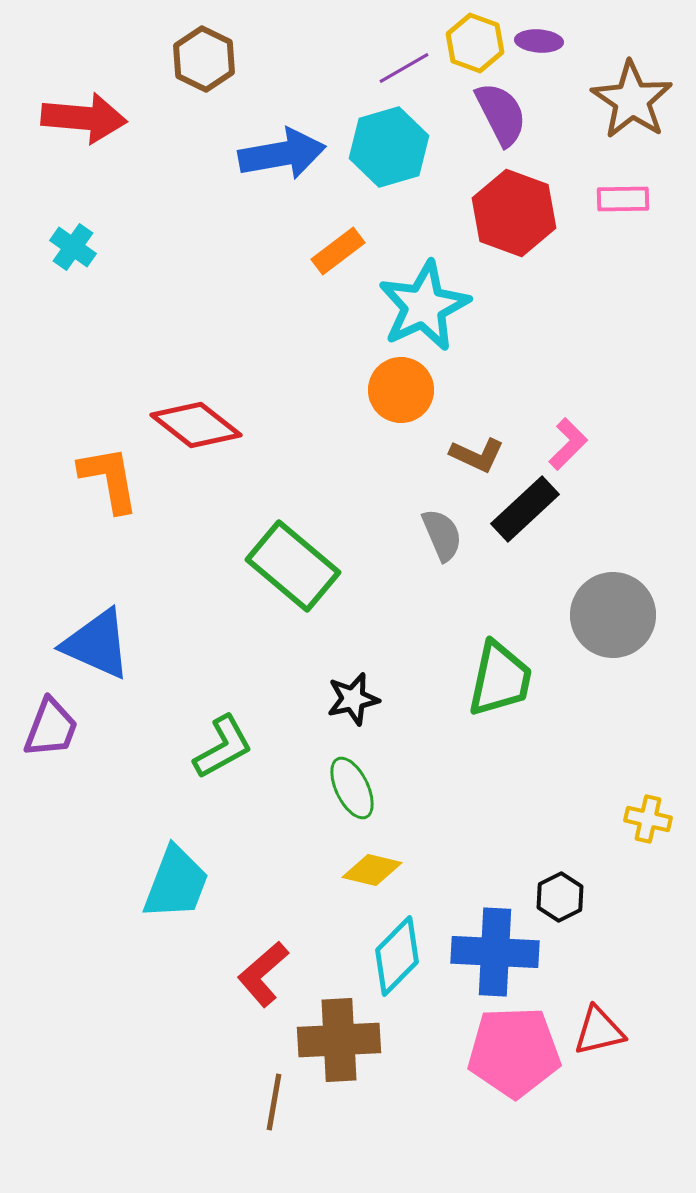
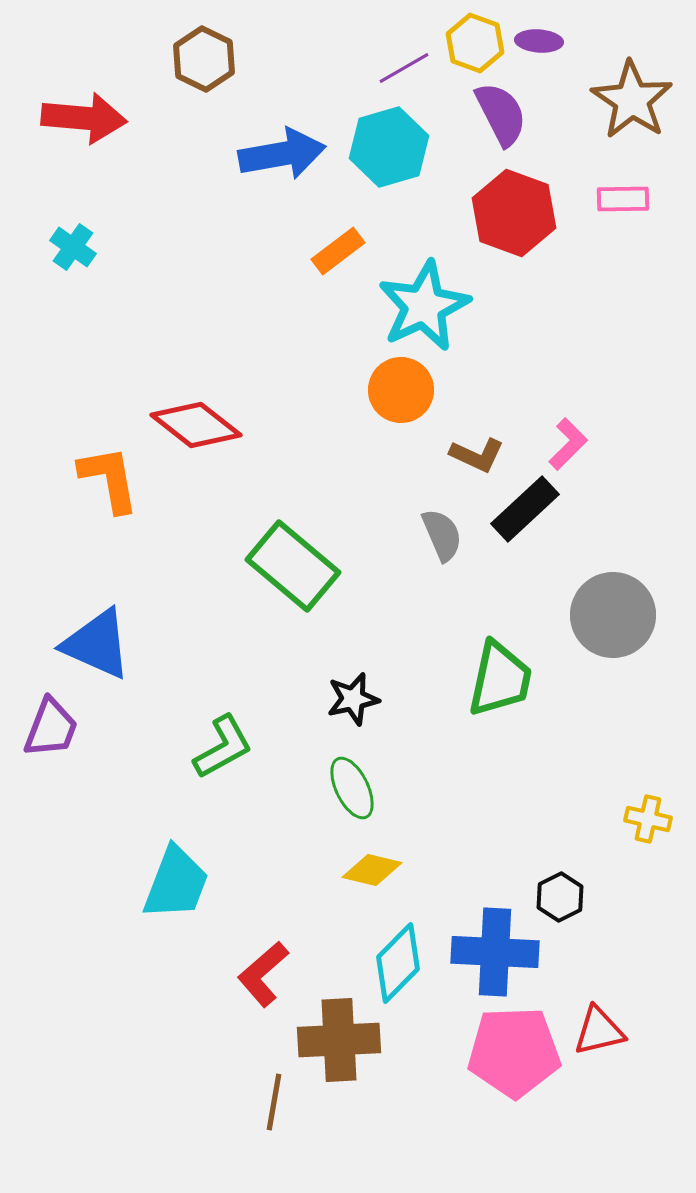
cyan diamond: moved 1 px right, 7 px down
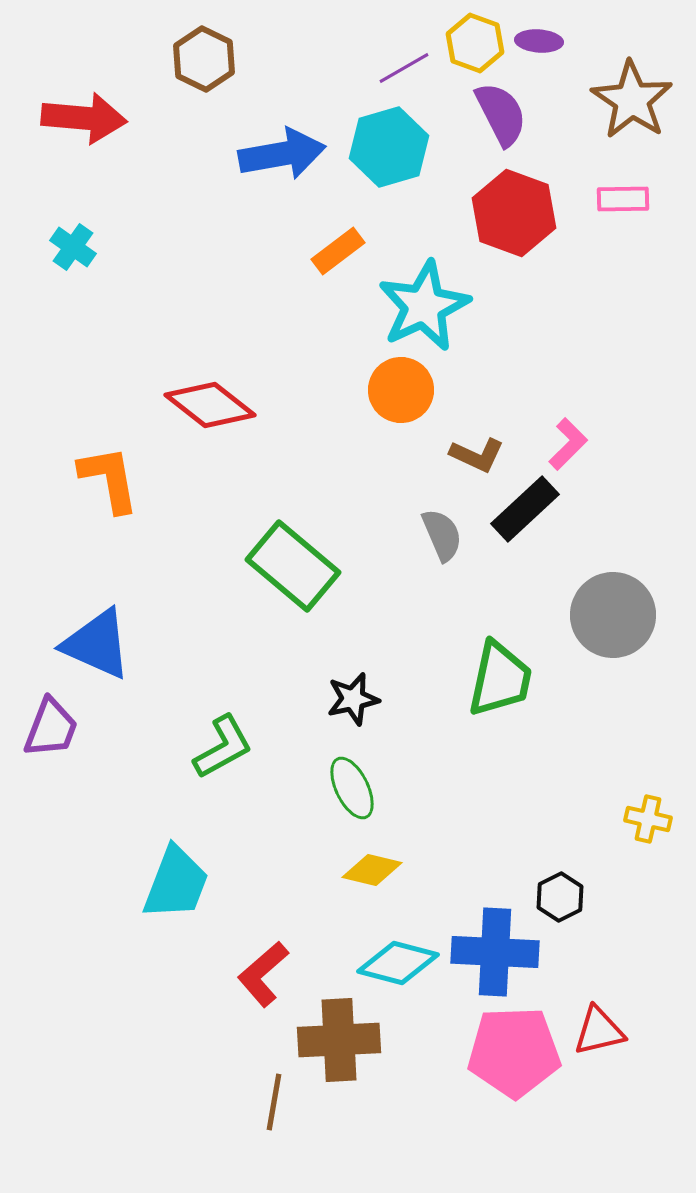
red diamond: moved 14 px right, 20 px up
cyan diamond: rotated 60 degrees clockwise
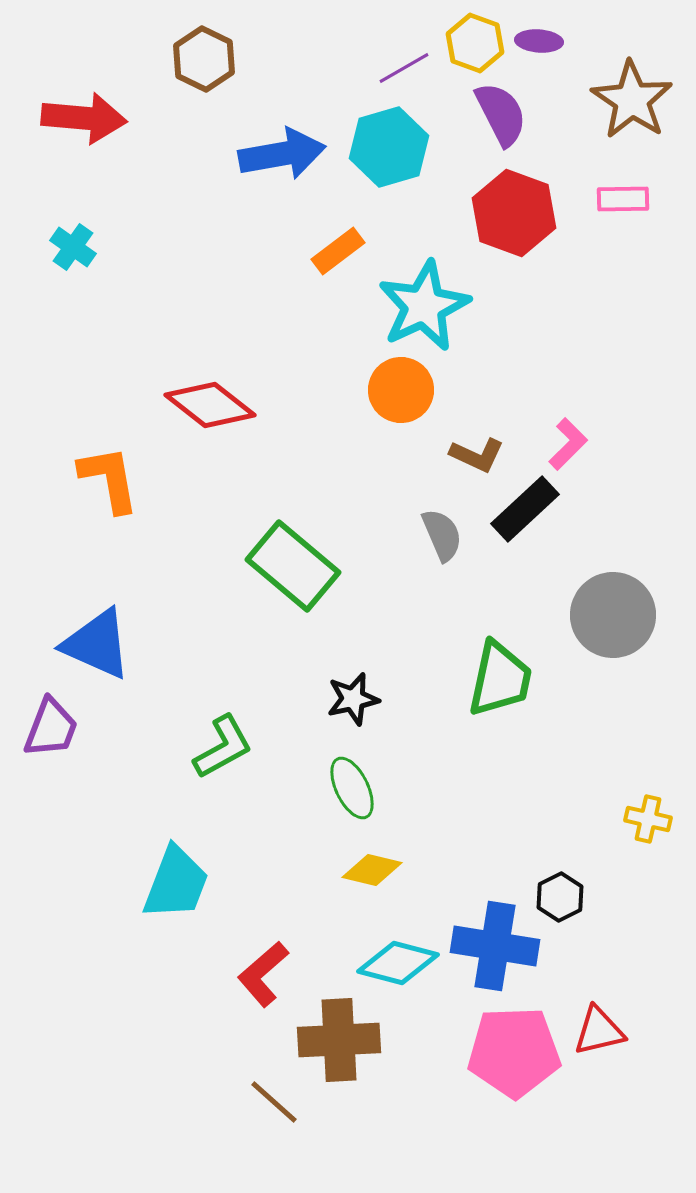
blue cross: moved 6 px up; rotated 6 degrees clockwise
brown line: rotated 58 degrees counterclockwise
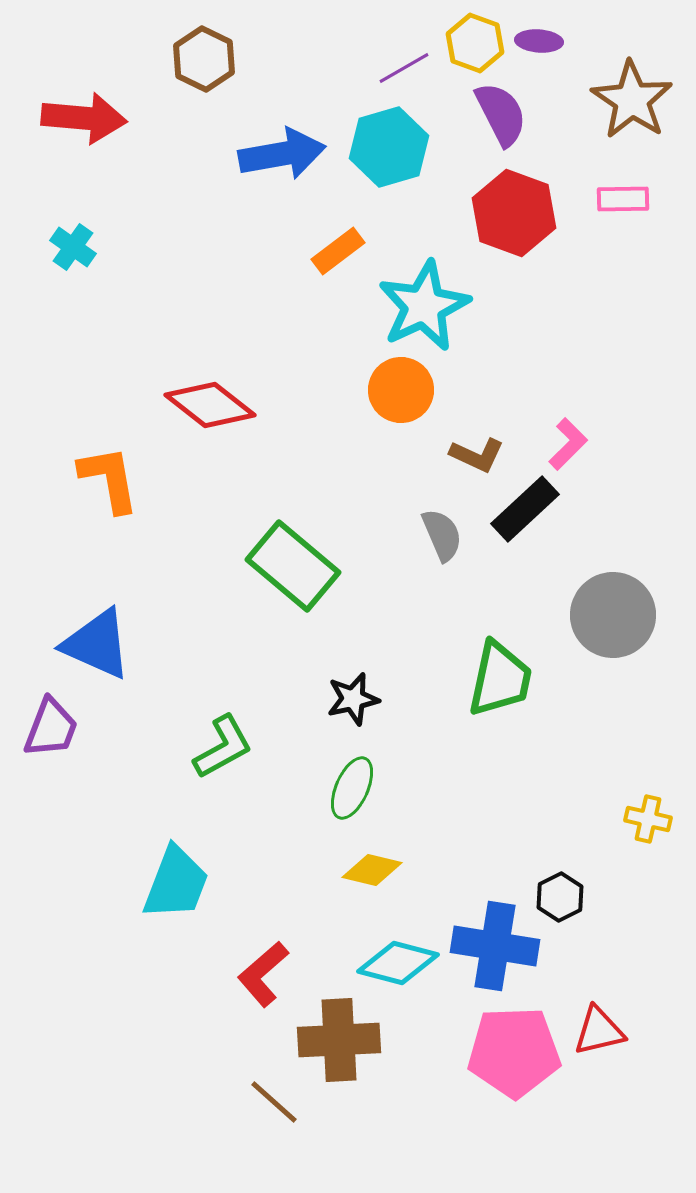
green ellipse: rotated 50 degrees clockwise
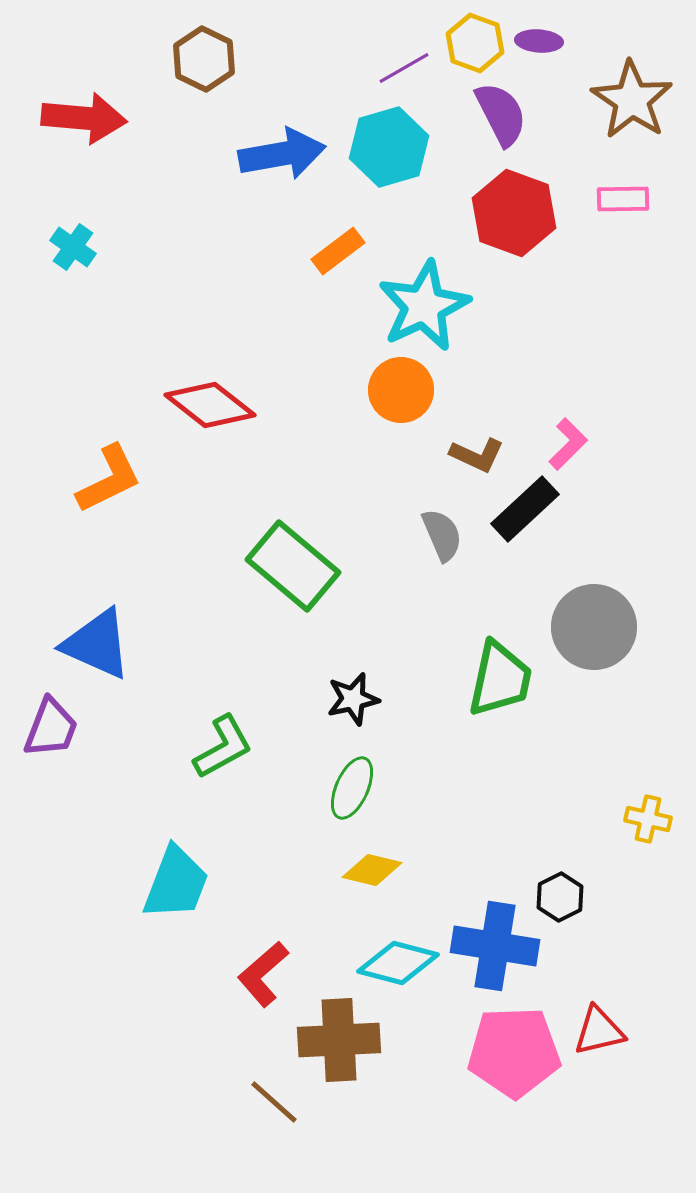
orange L-shape: rotated 74 degrees clockwise
gray circle: moved 19 px left, 12 px down
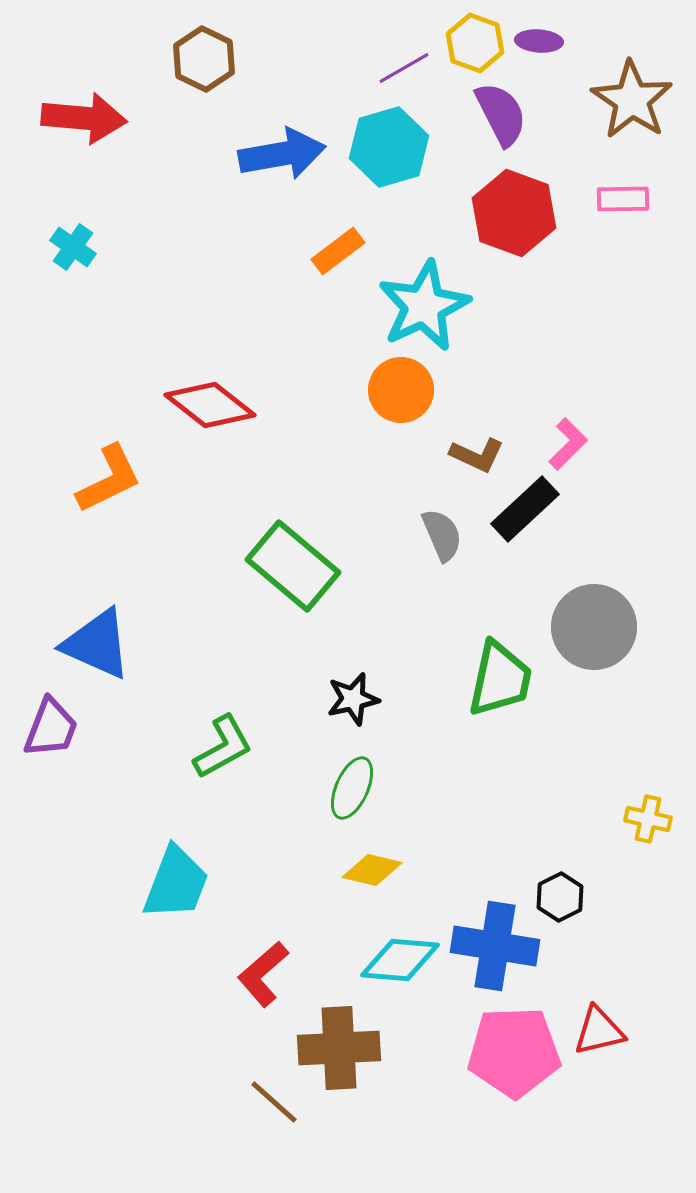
cyan diamond: moved 2 px right, 3 px up; rotated 10 degrees counterclockwise
brown cross: moved 8 px down
